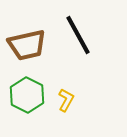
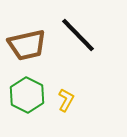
black line: rotated 15 degrees counterclockwise
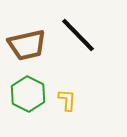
green hexagon: moved 1 px right, 1 px up
yellow L-shape: moved 1 px right; rotated 25 degrees counterclockwise
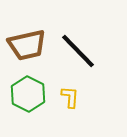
black line: moved 16 px down
yellow L-shape: moved 3 px right, 3 px up
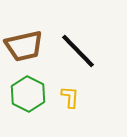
brown trapezoid: moved 3 px left, 1 px down
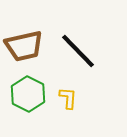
yellow L-shape: moved 2 px left, 1 px down
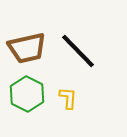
brown trapezoid: moved 3 px right, 2 px down
green hexagon: moved 1 px left
